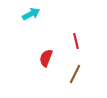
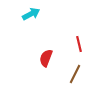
red line: moved 3 px right, 3 px down
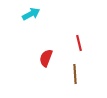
red line: moved 1 px up
brown line: rotated 30 degrees counterclockwise
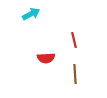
red line: moved 5 px left, 3 px up
red semicircle: rotated 114 degrees counterclockwise
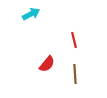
red semicircle: moved 1 px right, 6 px down; rotated 48 degrees counterclockwise
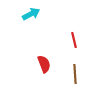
red semicircle: moved 3 px left; rotated 60 degrees counterclockwise
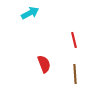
cyan arrow: moved 1 px left, 1 px up
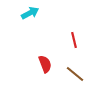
red semicircle: moved 1 px right
brown line: rotated 48 degrees counterclockwise
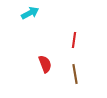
red line: rotated 21 degrees clockwise
brown line: rotated 42 degrees clockwise
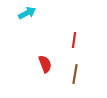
cyan arrow: moved 3 px left
brown line: rotated 18 degrees clockwise
